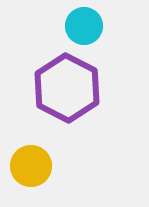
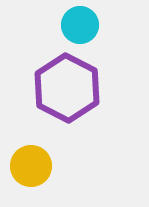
cyan circle: moved 4 px left, 1 px up
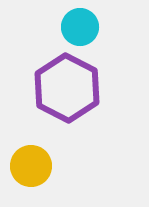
cyan circle: moved 2 px down
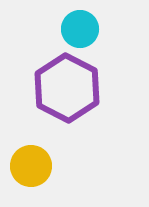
cyan circle: moved 2 px down
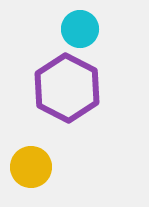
yellow circle: moved 1 px down
